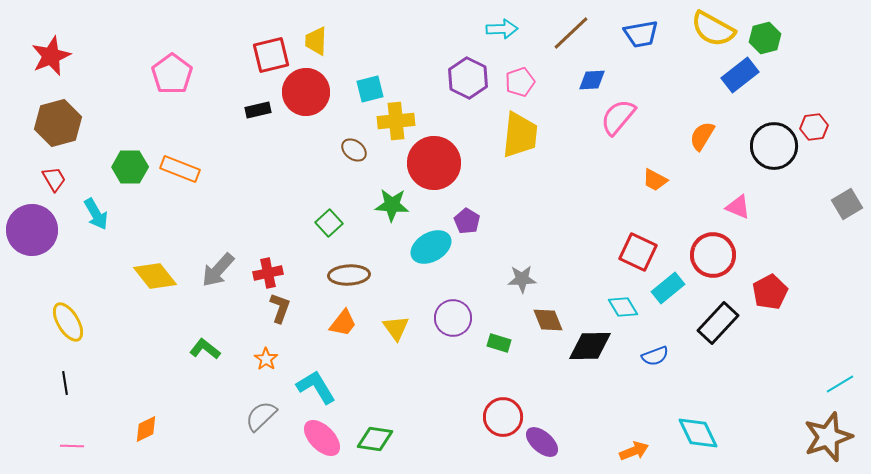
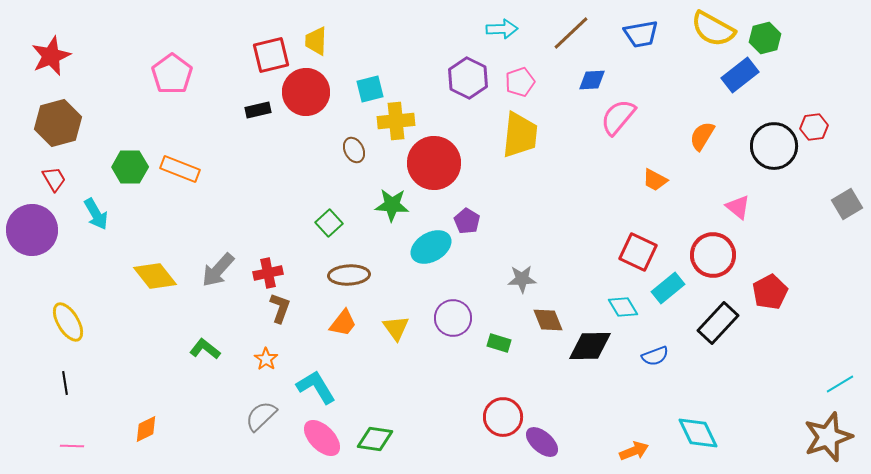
brown ellipse at (354, 150): rotated 25 degrees clockwise
pink triangle at (738, 207): rotated 16 degrees clockwise
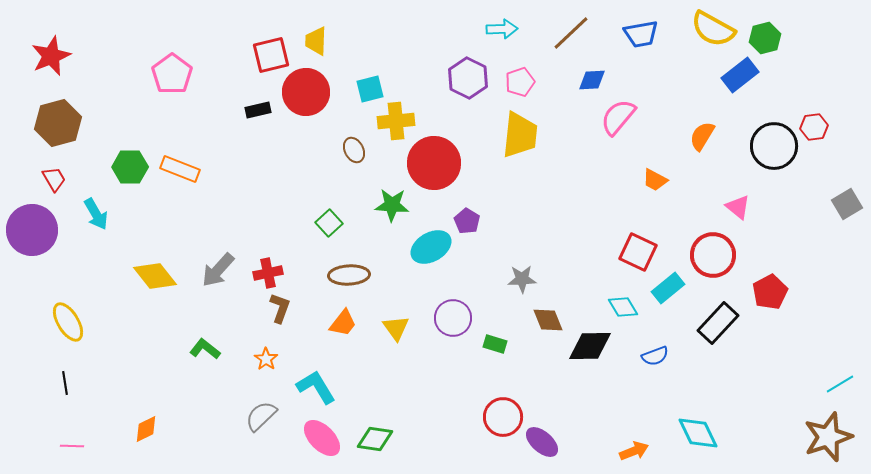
green rectangle at (499, 343): moved 4 px left, 1 px down
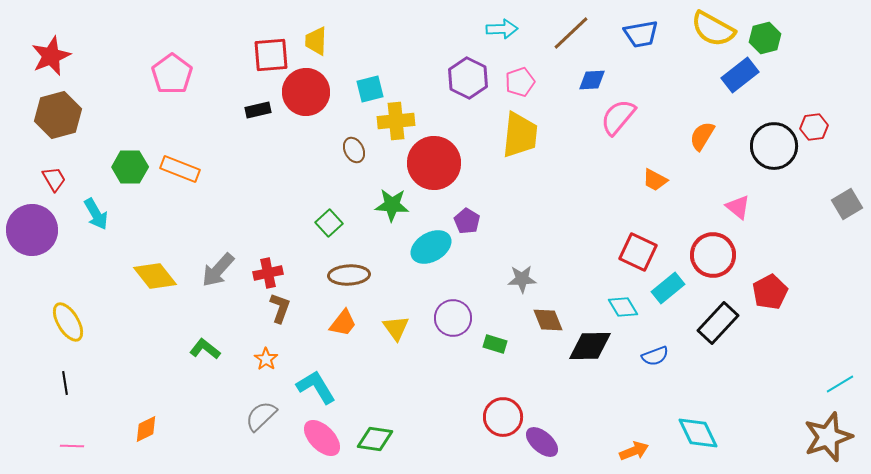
red square at (271, 55): rotated 9 degrees clockwise
brown hexagon at (58, 123): moved 8 px up
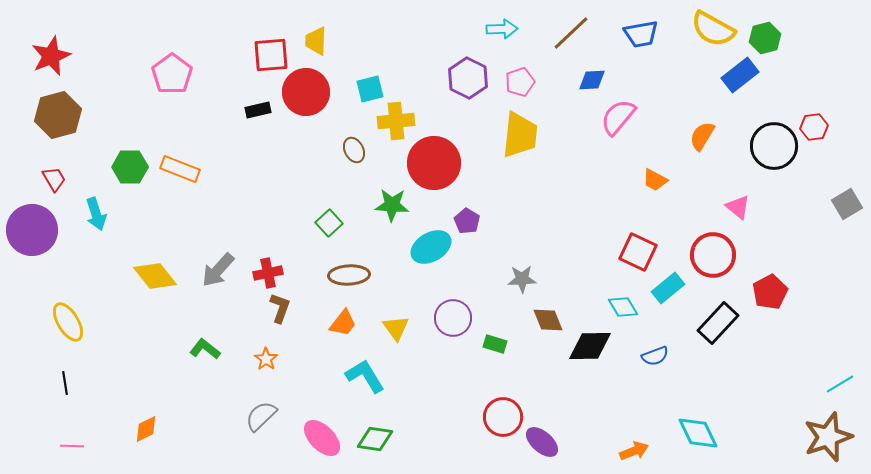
cyan arrow at (96, 214): rotated 12 degrees clockwise
cyan L-shape at (316, 387): moved 49 px right, 11 px up
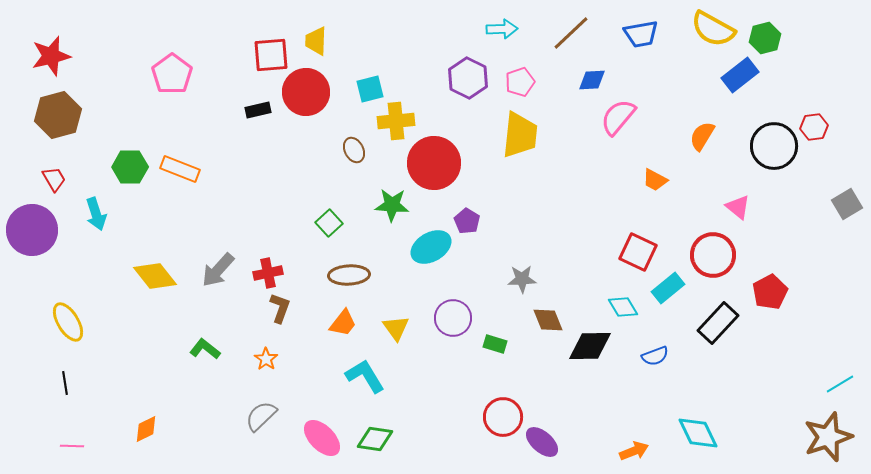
red star at (51, 56): rotated 9 degrees clockwise
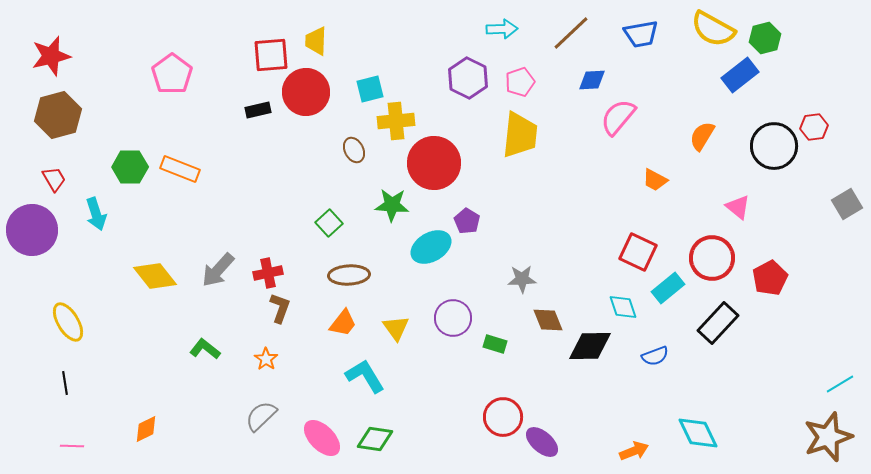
red circle at (713, 255): moved 1 px left, 3 px down
red pentagon at (770, 292): moved 14 px up
cyan diamond at (623, 307): rotated 12 degrees clockwise
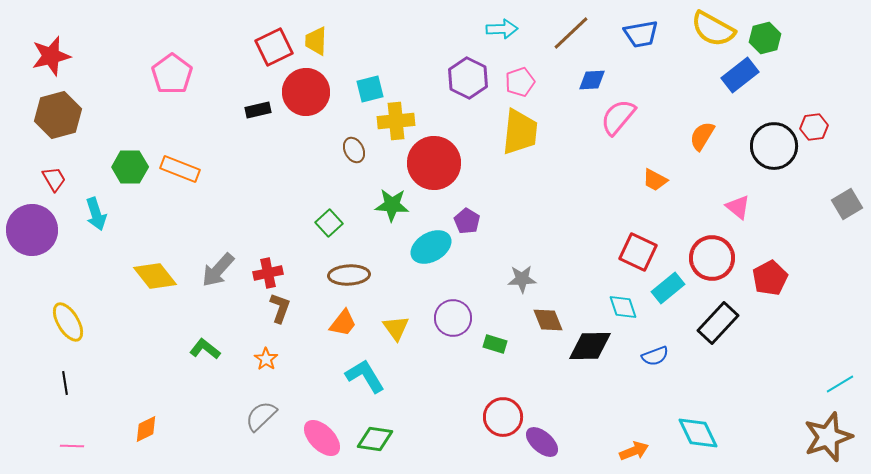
red square at (271, 55): moved 3 px right, 8 px up; rotated 21 degrees counterclockwise
yellow trapezoid at (520, 135): moved 3 px up
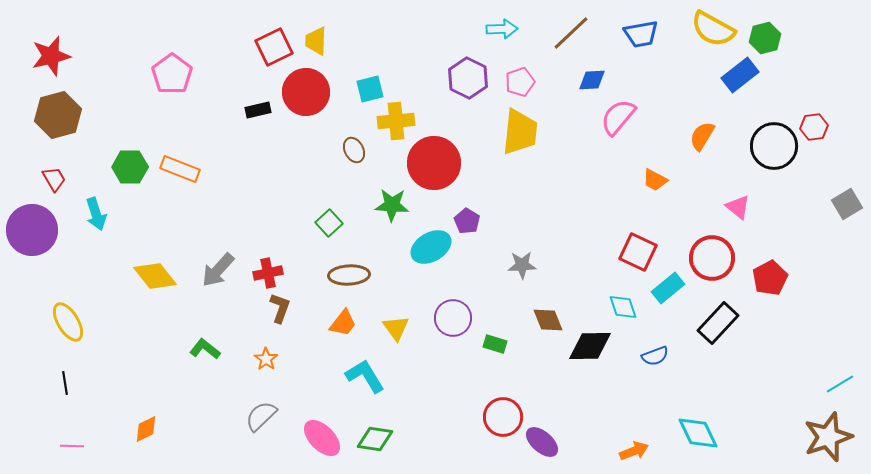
gray star at (522, 279): moved 14 px up
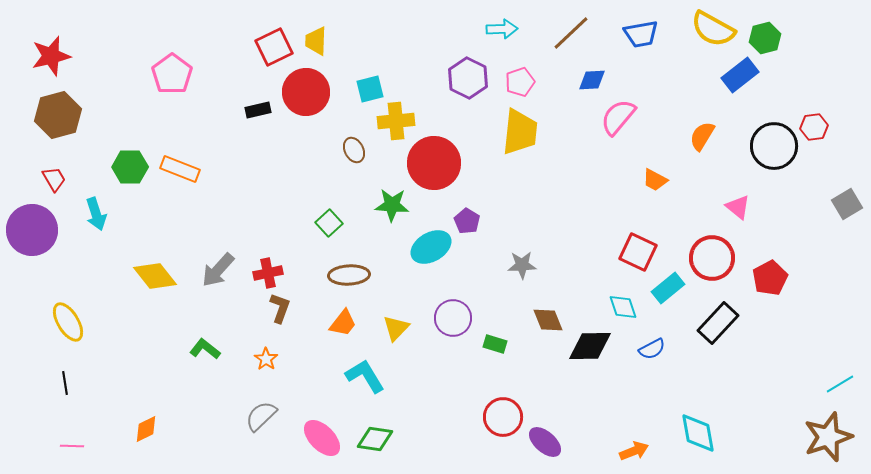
yellow triangle at (396, 328): rotated 20 degrees clockwise
blue semicircle at (655, 356): moved 3 px left, 7 px up; rotated 8 degrees counterclockwise
cyan diamond at (698, 433): rotated 15 degrees clockwise
purple ellipse at (542, 442): moved 3 px right
